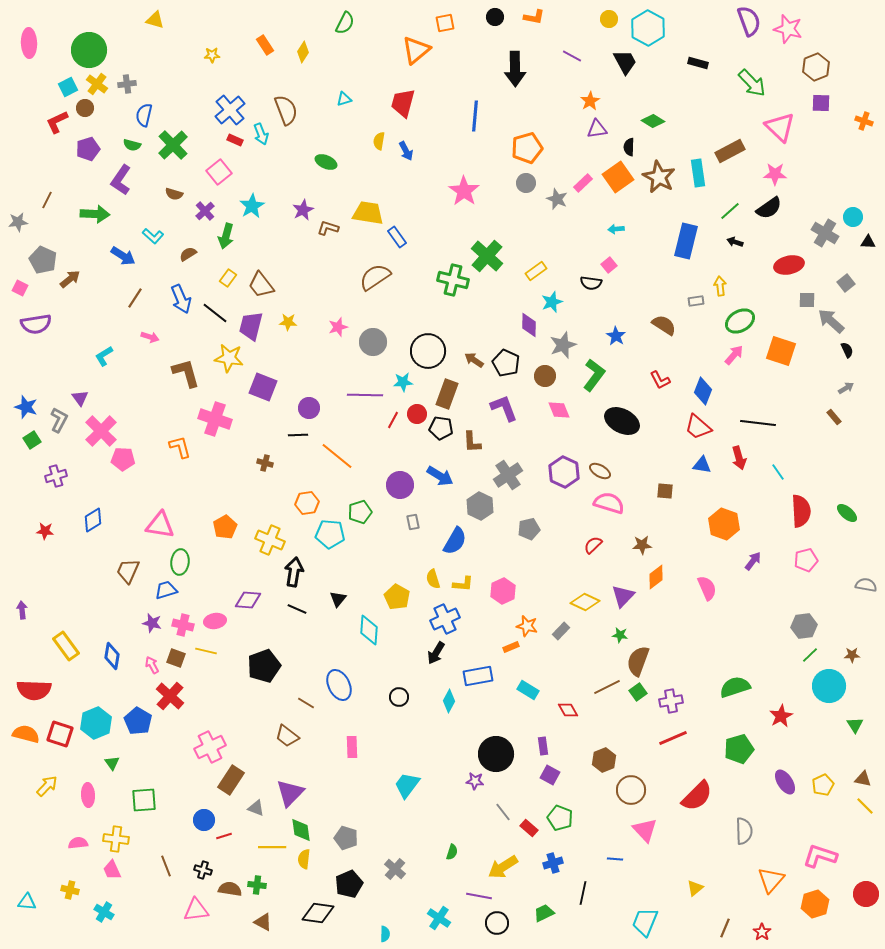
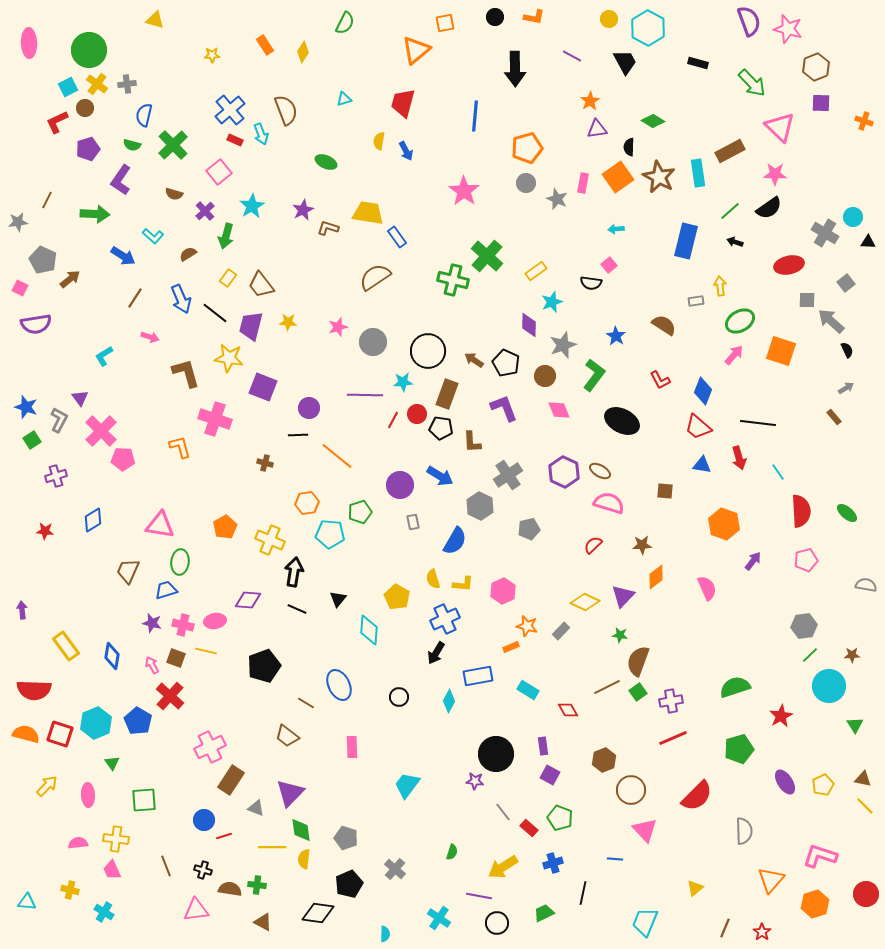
pink rectangle at (583, 183): rotated 36 degrees counterclockwise
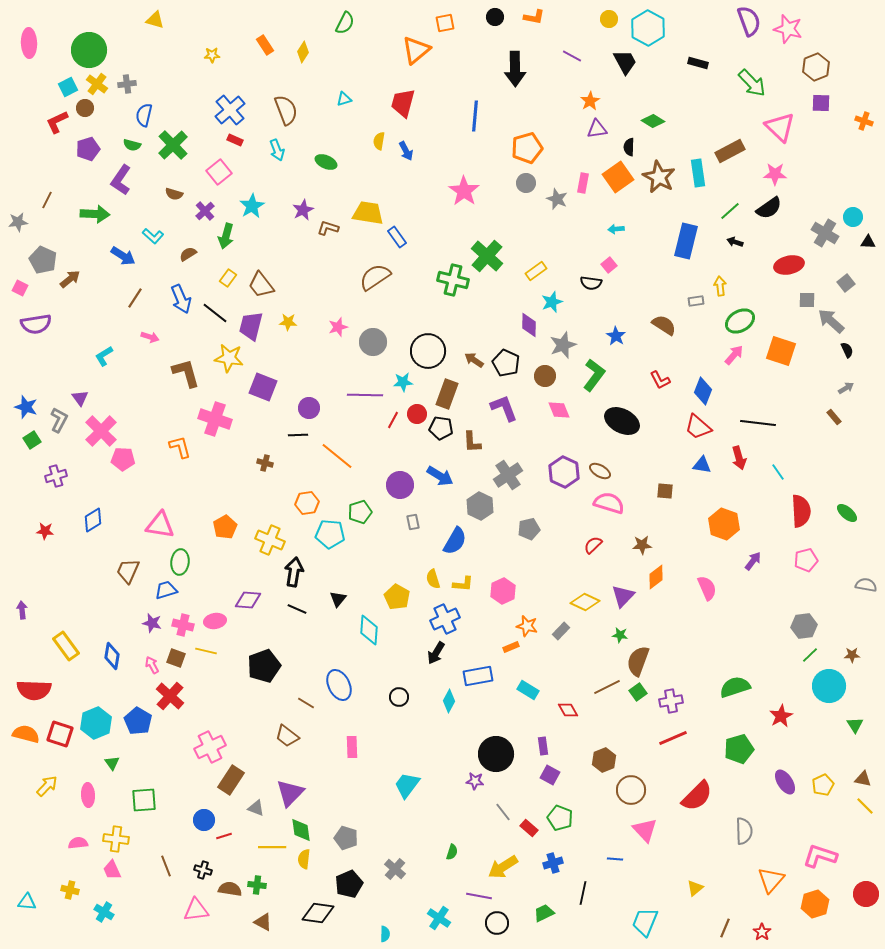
cyan arrow at (261, 134): moved 16 px right, 16 px down
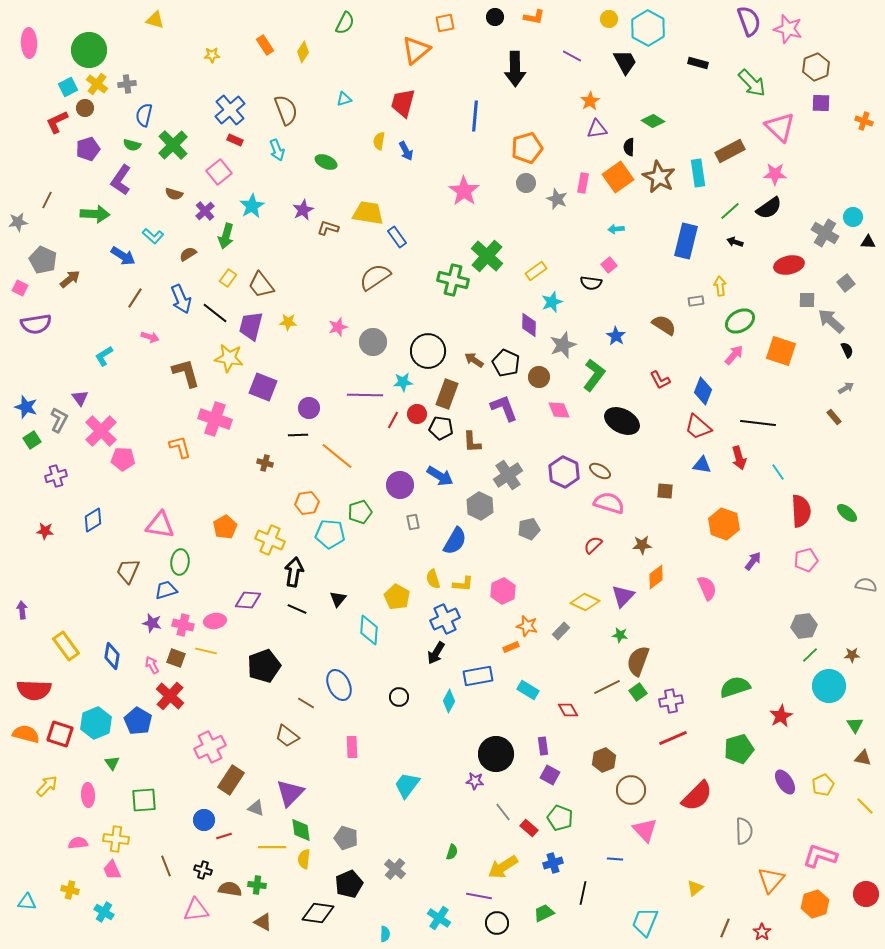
brown circle at (545, 376): moved 6 px left, 1 px down
brown triangle at (863, 779): moved 21 px up
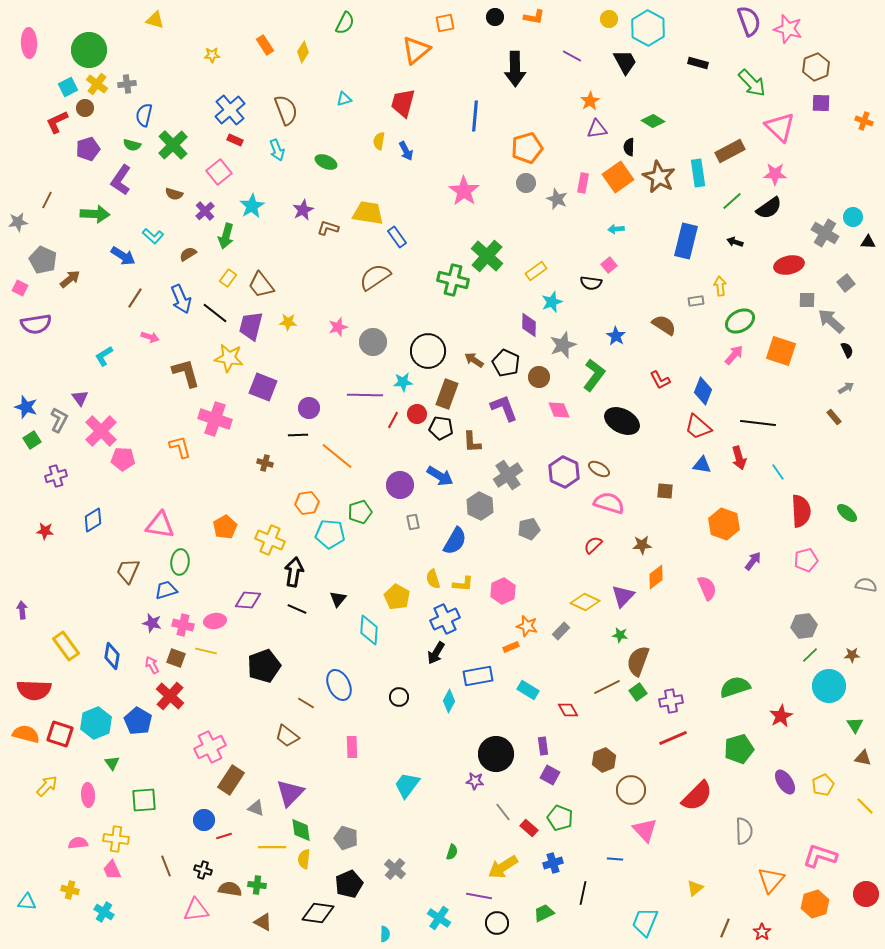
green line at (730, 211): moved 2 px right, 10 px up
brown ellipse at (600, 471): moved 1 px left, 2 px up
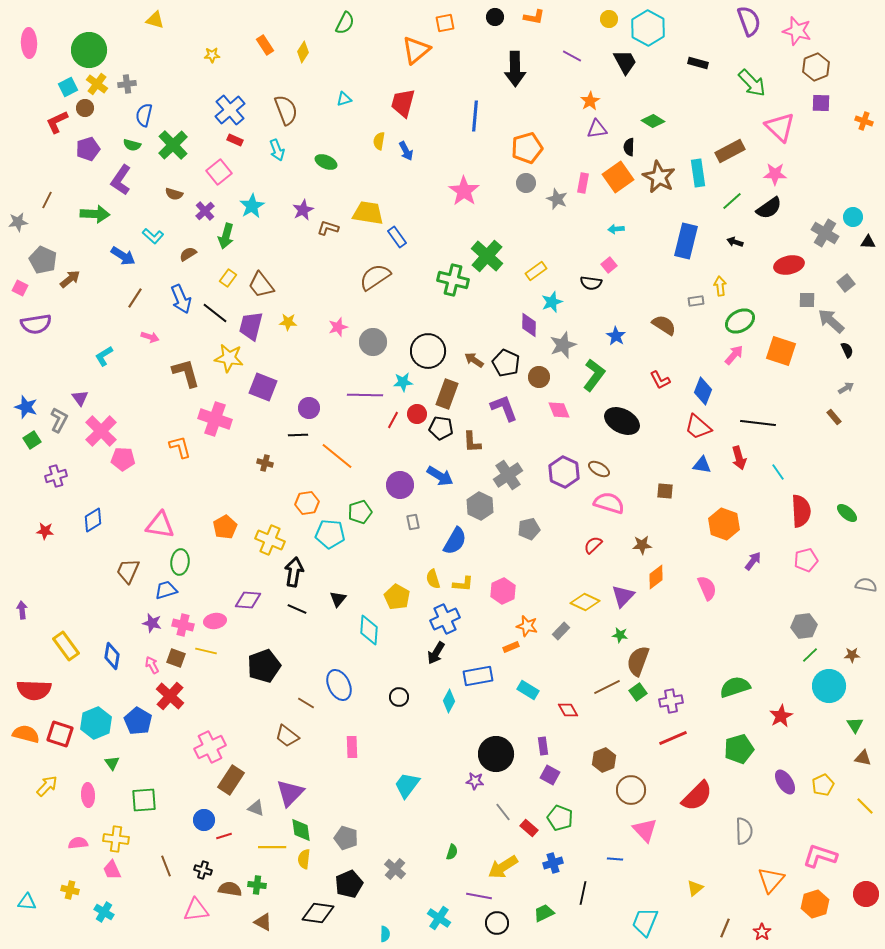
pink star at (788, 29): moved 9 px right, 2 px down
